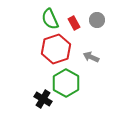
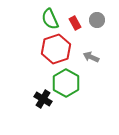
red rectangle: moved 1 px right
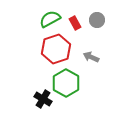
green semicircle: rotated 85 degrees clockwise
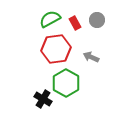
red hexagon: rotated 12 degrees clockwise
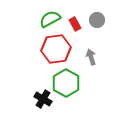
red rectangle: moved 1 px down
gray arrow: rotated 49 degrees clockwise
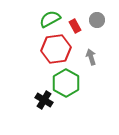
red rectangle: moved 2 px down
black cross: moved 1 px right, 1 px down
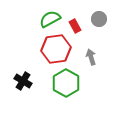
gray circle: moved 2 px right, 1 px up
black cross: moved 21 px left, 19 px up
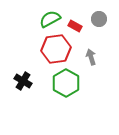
red rectangle: rotated 32 degrees counterclockwise
